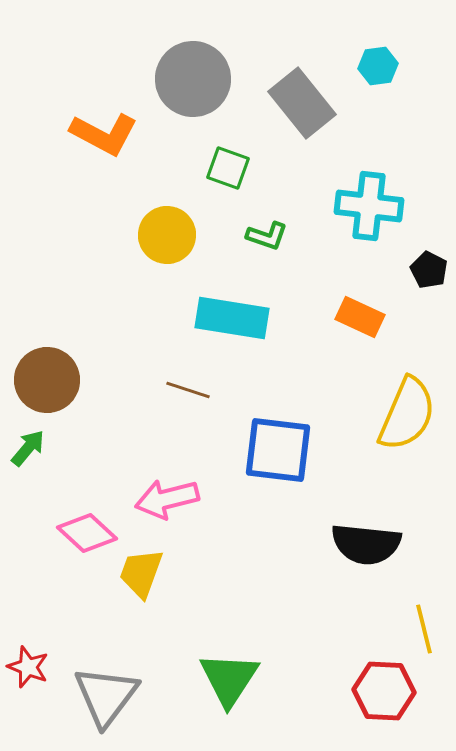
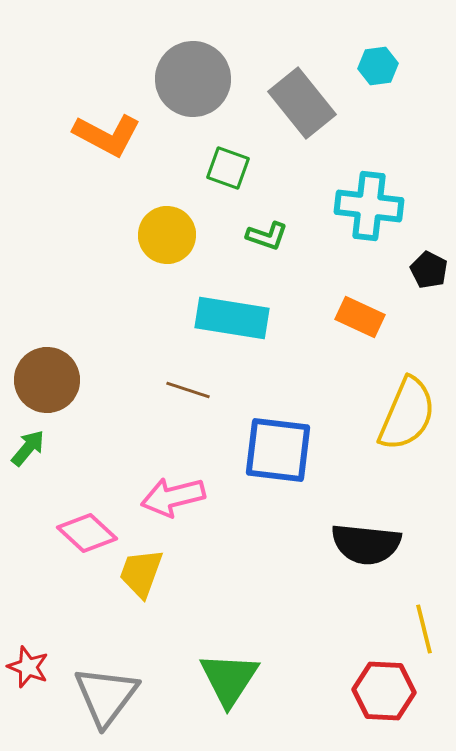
orange L-shape: moved 3 px right, 1 px down
pink arrow: moved 6 px right, 2 px up
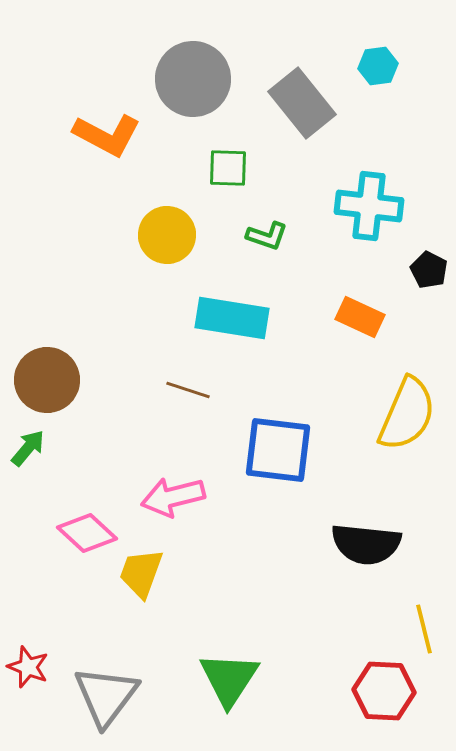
green square: rotated 18 degrees counterclockwise
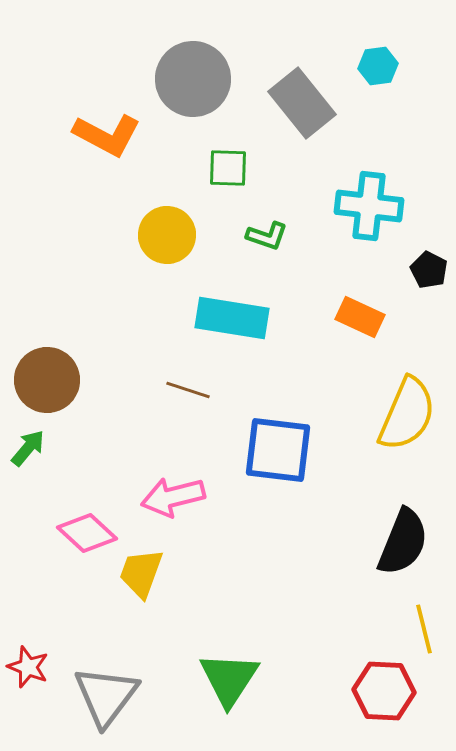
black semicircle: moved 37 px right, 2 px up; rotated 74 degrees counterclockwise
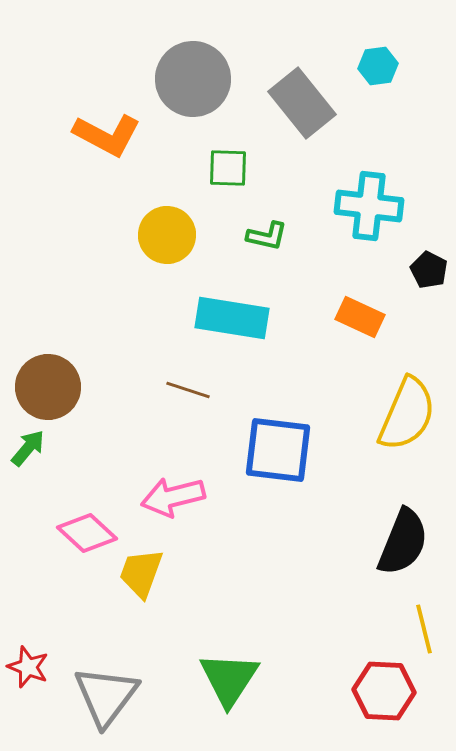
green L-shape: rotated 6 degrees counterclockwise
brown circle: moved 1 px right, 7 px down
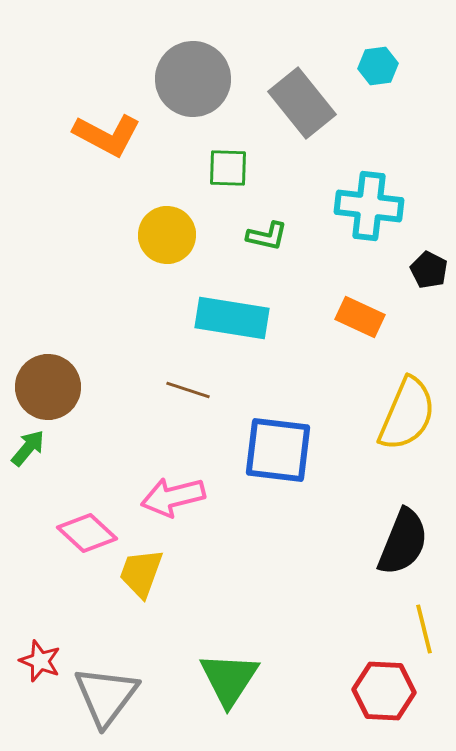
red star: moved 12 px right, 6 px up
